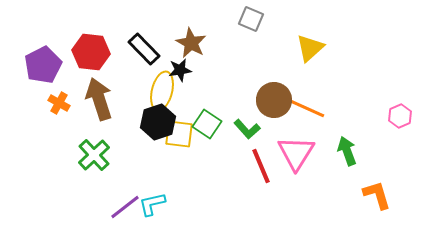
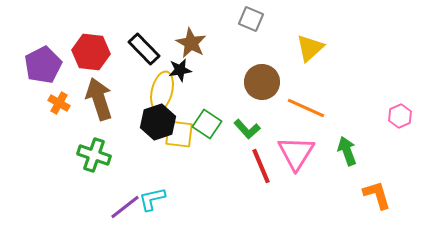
brown circle: moved 12 px left, 18 px up
green cross: rotated 28 degrees counterclockwise
cyan L-shape: moved 5 px up
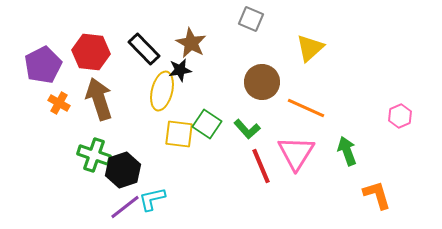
black hexagon: moved 35 px left, 48 px down
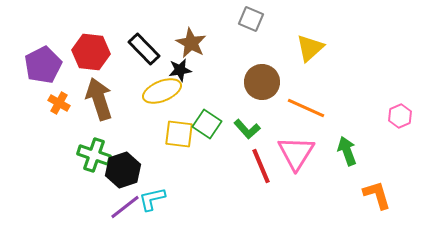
yellow ellipse: rotated 54 degrees clockwise
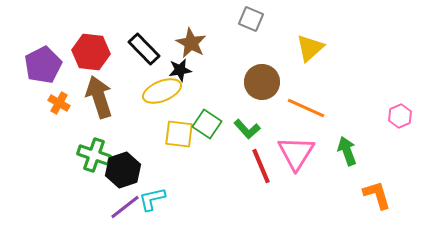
brown arrow: moved 2 px up
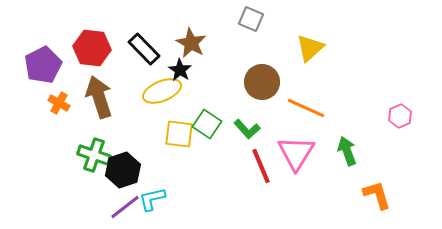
red hexagon: moved 1 px right, 4 px up
black star: rotated 30 degrees counterclockwise
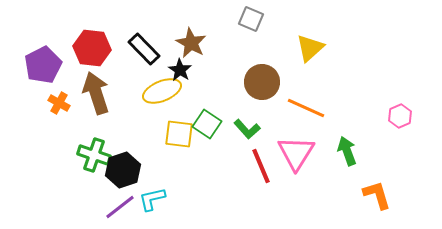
brown arrow: moved 3 px left, 4 px up
purple line: moved 5 px left
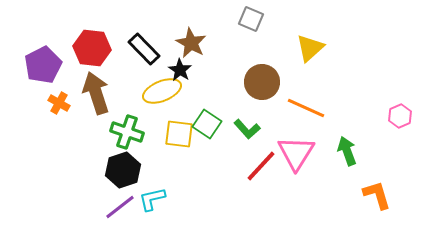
green cross: moved 33 px right, 23 px up
red line: rotated 66 degrees clockwise
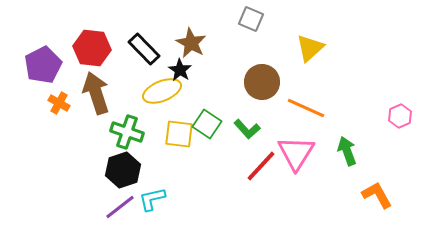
orange L-shape: rotated 12 degrees counterclockwise
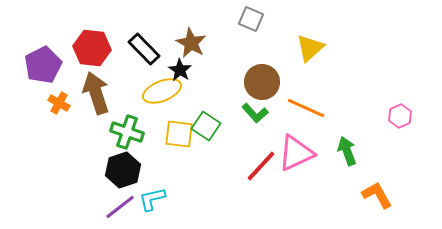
green square: moved 1 px left, 2 px down
green L-shape: moved 8 px right, 16 px up
pink triangle: rotated 33 degrees clockwise
